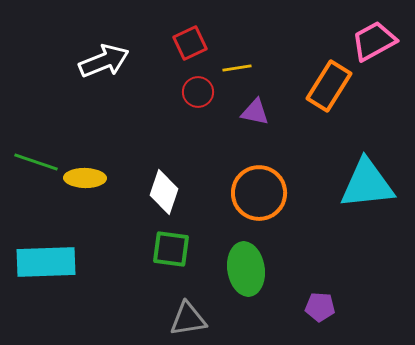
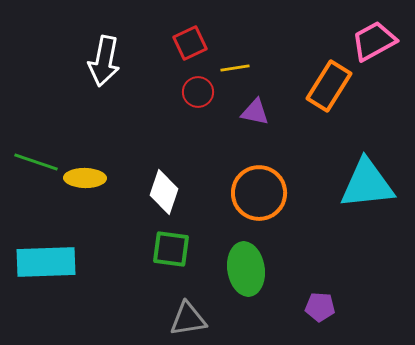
white arrow: rotated 123 degrees clockwise
yellow line: moved 2 px left
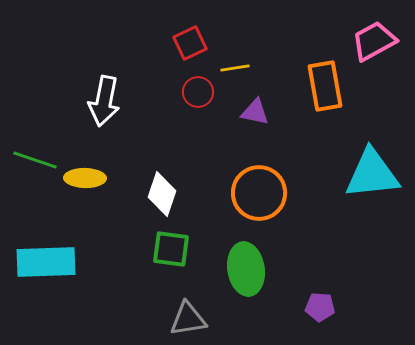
white arrow: moved 40 px down
orange rectangle: moved 4 px left; rotated 42 degrees counterclockwise
green line: moved 1 px left, 2 px up
cyan triangle: moved 5 px right, 10 px up
white diamond: moved 2 px left, 2 px down
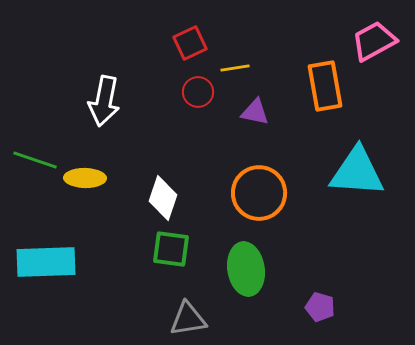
cyan triangle: moved 15 px left, 2 px up; rotated 10 degrees clockwise
white diamond: moved 1 px right, 4 px down
purple pentagon: rotated 12 degrees clockwise
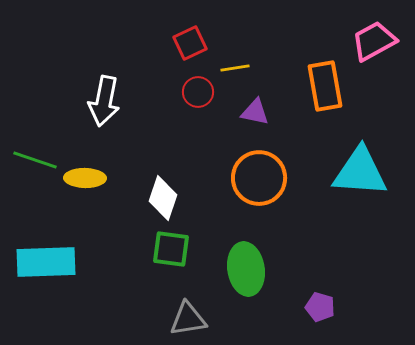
cyan triangle: moved 3 px right
orange circle: moved 15 px up
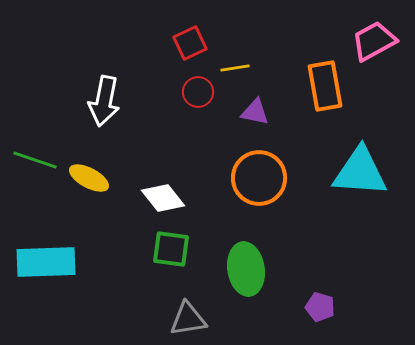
yellow ellipse: moved 4 px right; rotated 27 degrees clockwise
white diamond: rotated 57 degrees counterclockwise
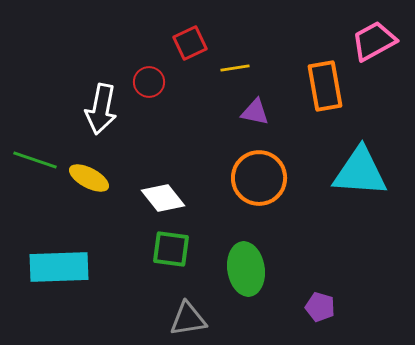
red circle: moved 49 px left, 10 px up
white arrow: moved 3 px left, 8 px down
cyan rectangle: moved 13 px right, 5 px down
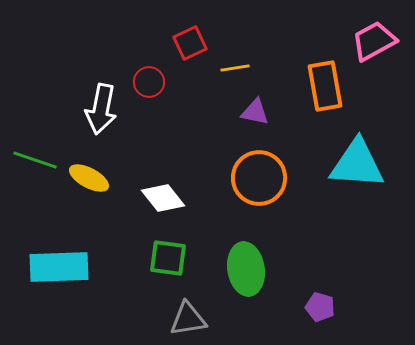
cyan triangle: moved 3 px left, 8 px up
green square: moved 3 px left, 9 px down
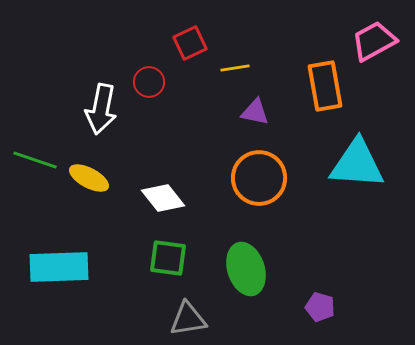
green ellipse: rotated 9 degrees counterclockwise
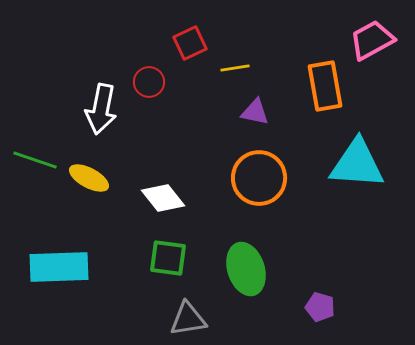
pink trapezoid: moved 2 px left, 1 px up
